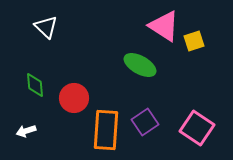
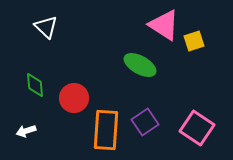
pink triangle: moved 1 px up
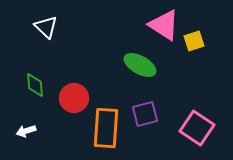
purple square: moved 8 px up; rotated 20 degrees clockwise
orange rectangle: moved 2 px up
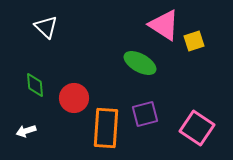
green ellipse: moved 2 px up
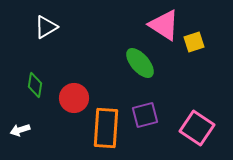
white triangle: rotated 45 degrees clockwise
yellow square: moved 1 px down
green ellipse: rotated 20 degrees clockwise
green diamond: rotated 15 degrees clockwise
purple square: moved 1 px down
white arrow: moved 6 px left, 1 px up
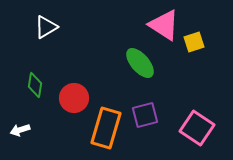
orange rectangle: rotated 12 degrees clockwise
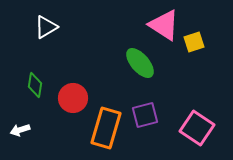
red circle: moved 1 px left
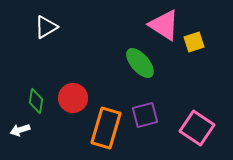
green diamond: moved 1 px right, 16 px down
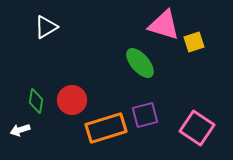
pink triangle: rotated 16 degrees counterclockwise
red circle: moved 1 px left, 2 px down
orange rectangle: rotated 57 degrees clockwise
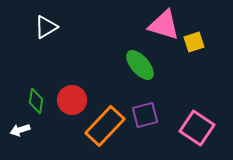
green ellipse: moved 2 px down
orange rectangle: moved 1 px left, 2 px up; rotated 30 degrees counterclockwise
